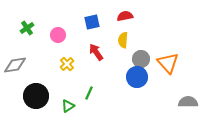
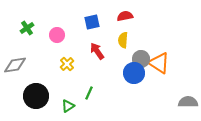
pink circle: moved 1 px left
red arrow: moved 1 px right, 1 px up
orange triangle: moved 9 px left; rotated 15 degrees counterclockwise
blue circle: moved 3 px left, 4 px up
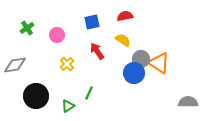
yellow semicircle: rotated 119 degrees clockwise
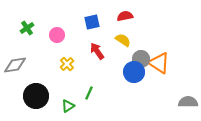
blue circle: moved 1 px up
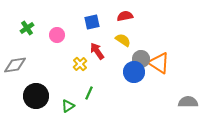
yellow cross: moved 13 px right
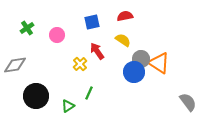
gray semicircle: rotated 54 degrees clockwise
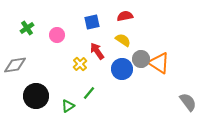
blue circle: moved 12 px left, 3 px up
green line: rotated 16 degrees clockwise
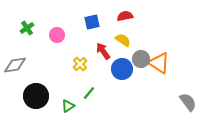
red arrow: moved 6 px right
